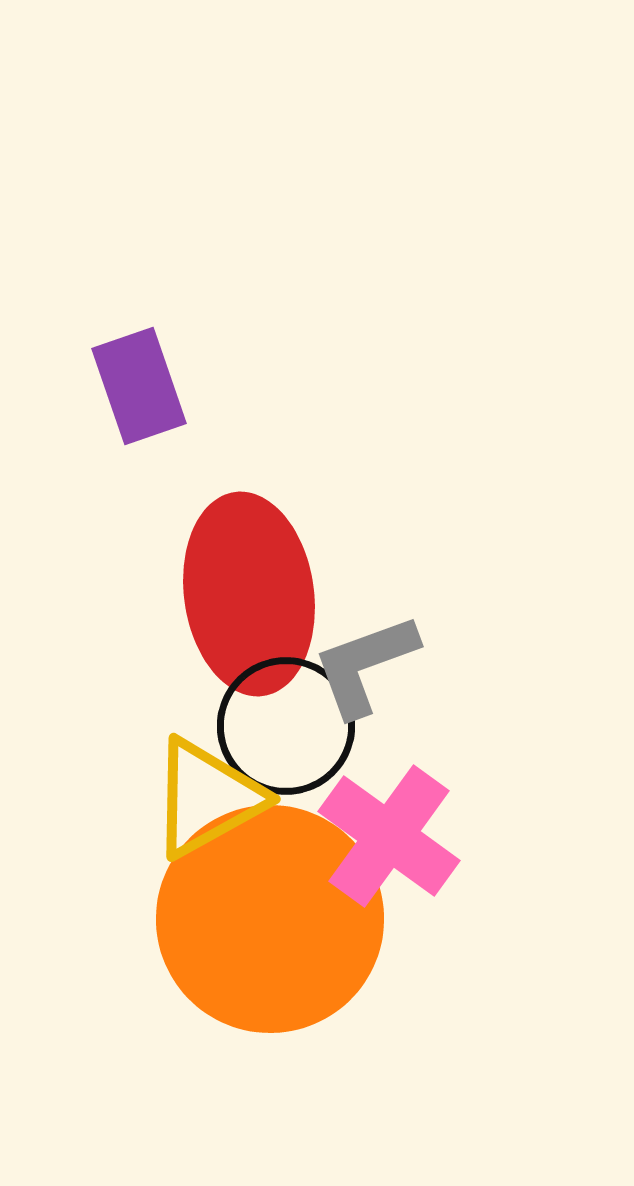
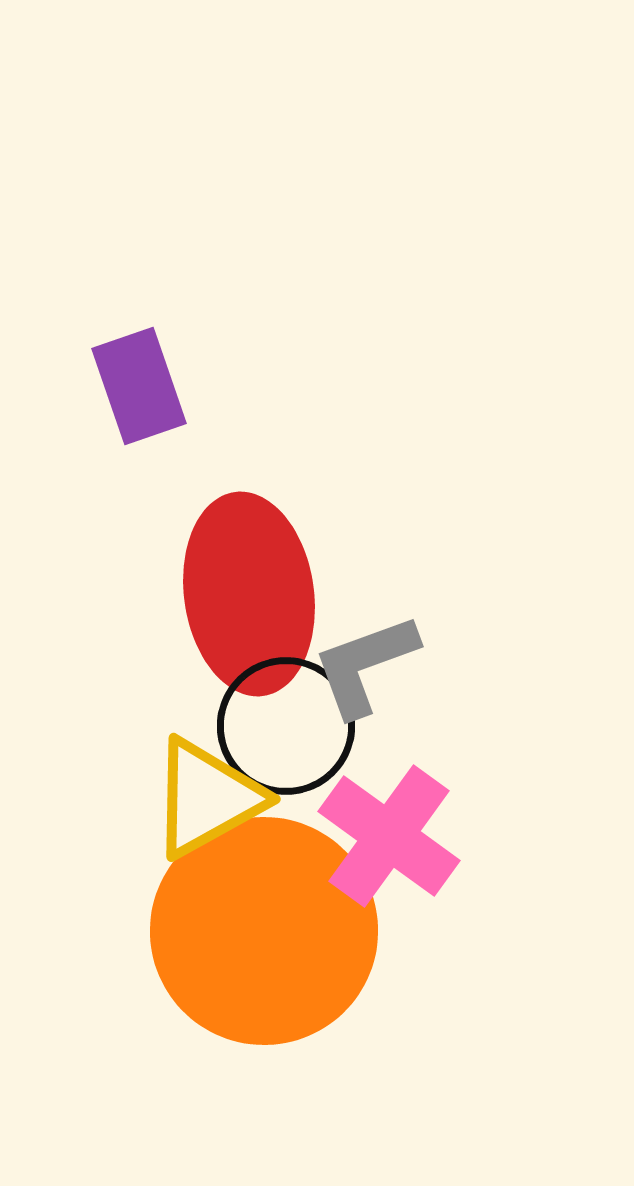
orange circle: moved 6 px left, 12 px down
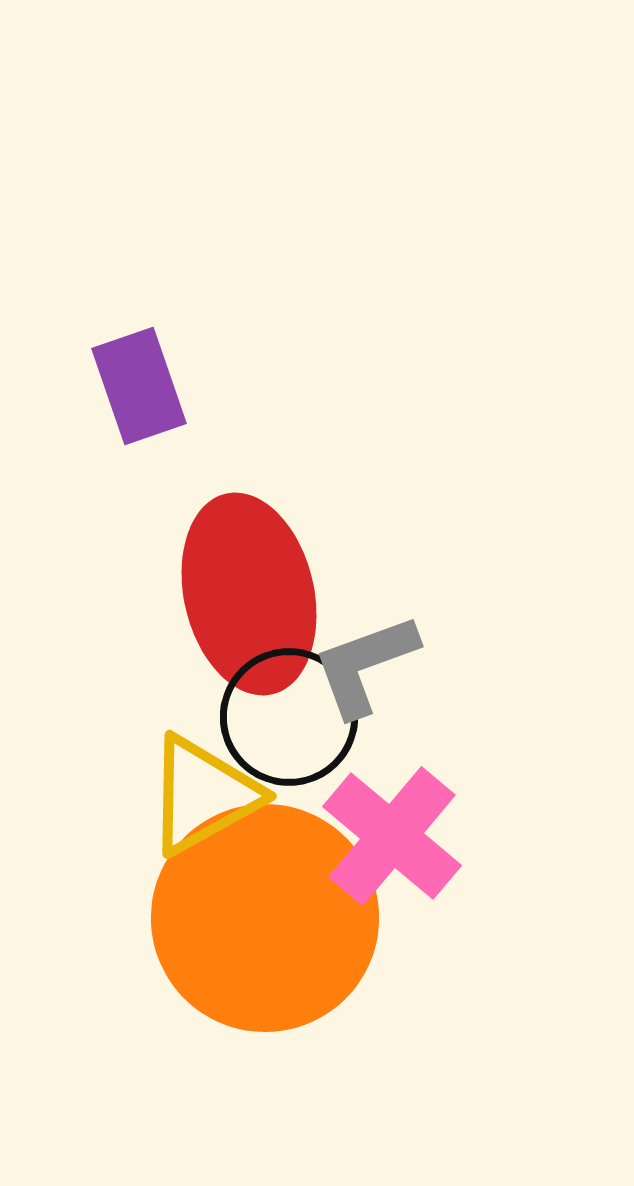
red ellipse: rotated 5 degrees counterclockwise
black circle: moved 3 px right, 9 px up
yellow triangle: moved 4 px left, 3 px up
pink cross: moved 3 px right; rotated 4 degrees clockwise
orange circle: moved 1 px right, 13 px up
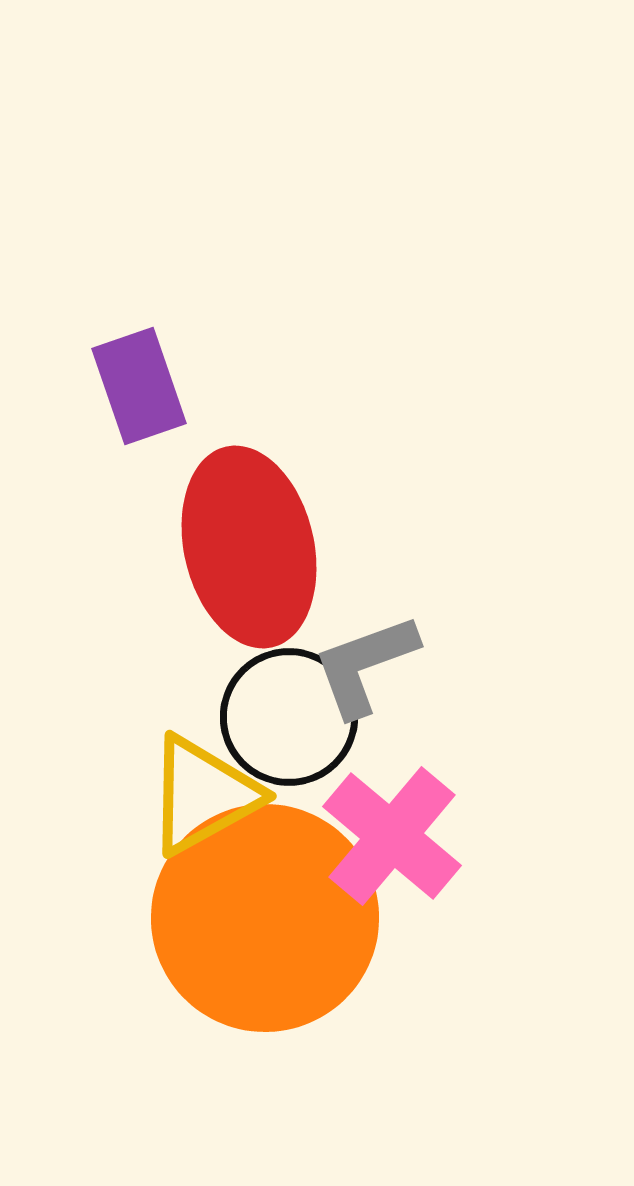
red ellipse: moved 47 px up
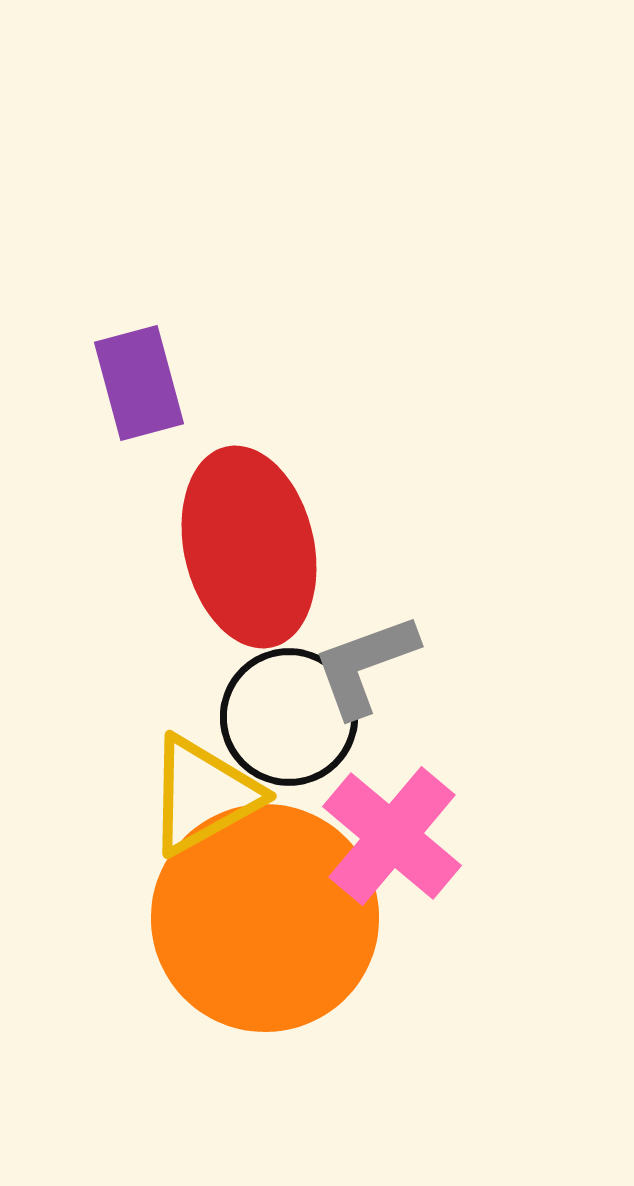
purple rectangle: moved 3 px up; rotated 4 degrees clockwise
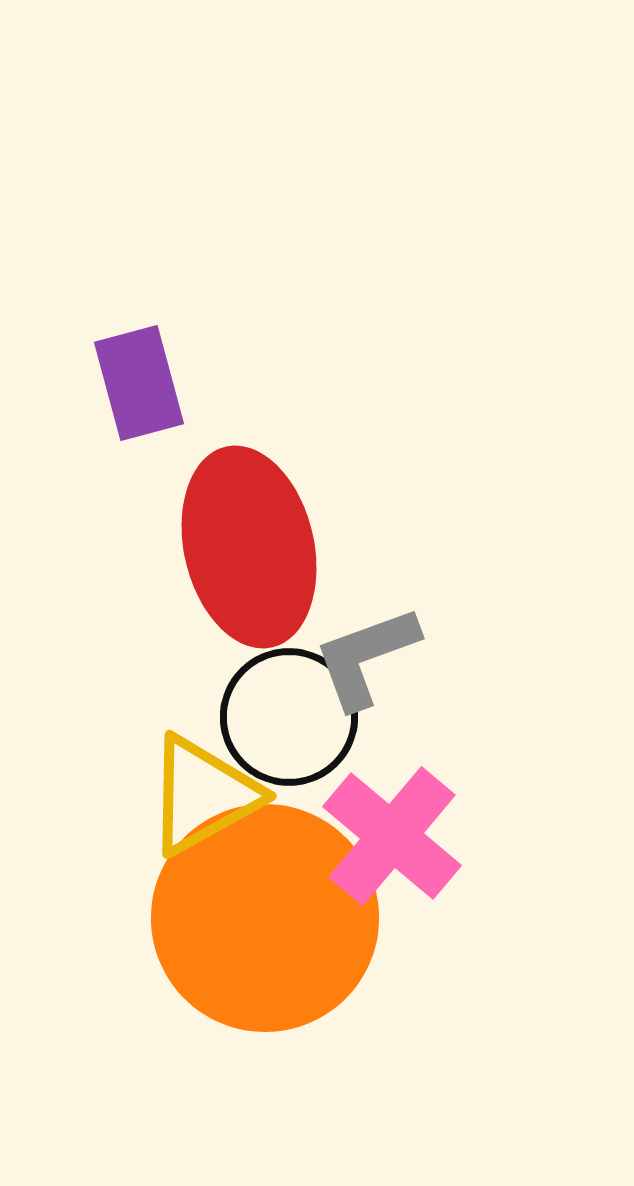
gray L-shape: moved 1 px right, 8 px up
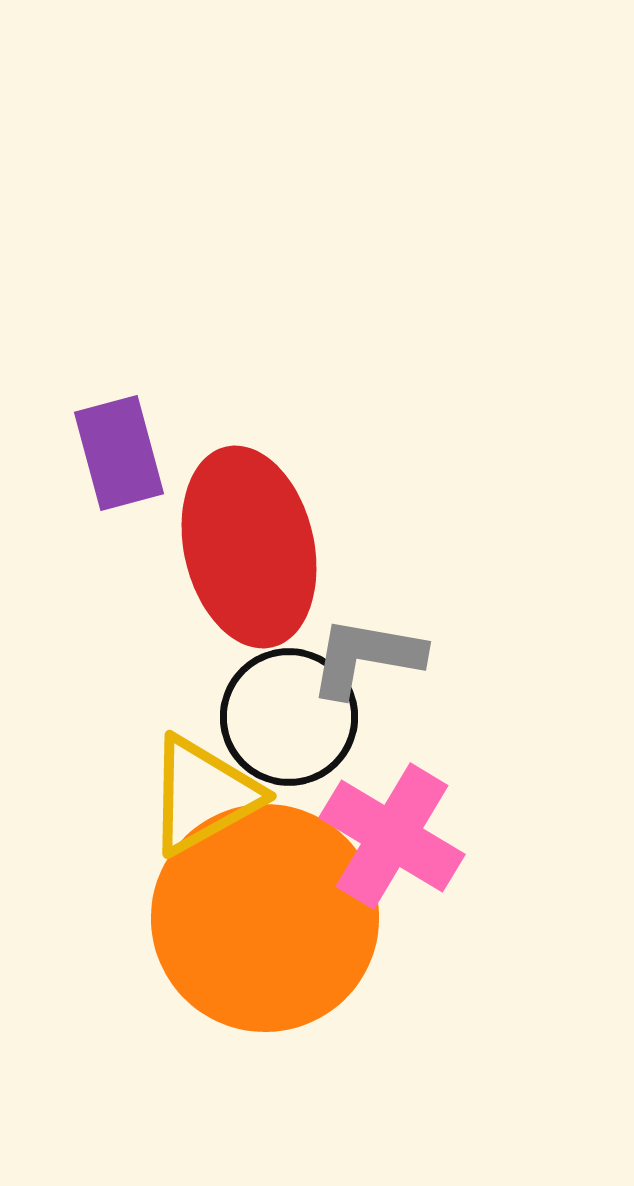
purple rectangle: moved 20 px left, 70 px down
gray L-shape: rotated 30 degrees clockwise
pink cross: rotated 9 degrees counterclockwise
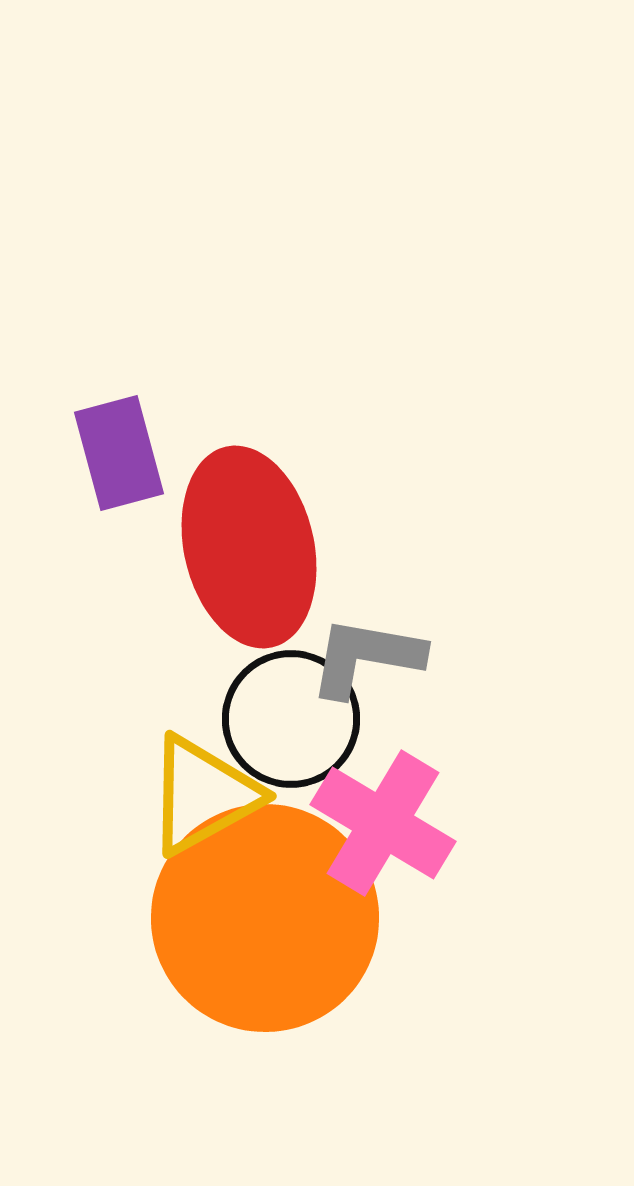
black circle: moved 2 px right, 2 px down
pink cross: moved 9 px left, 13 px up
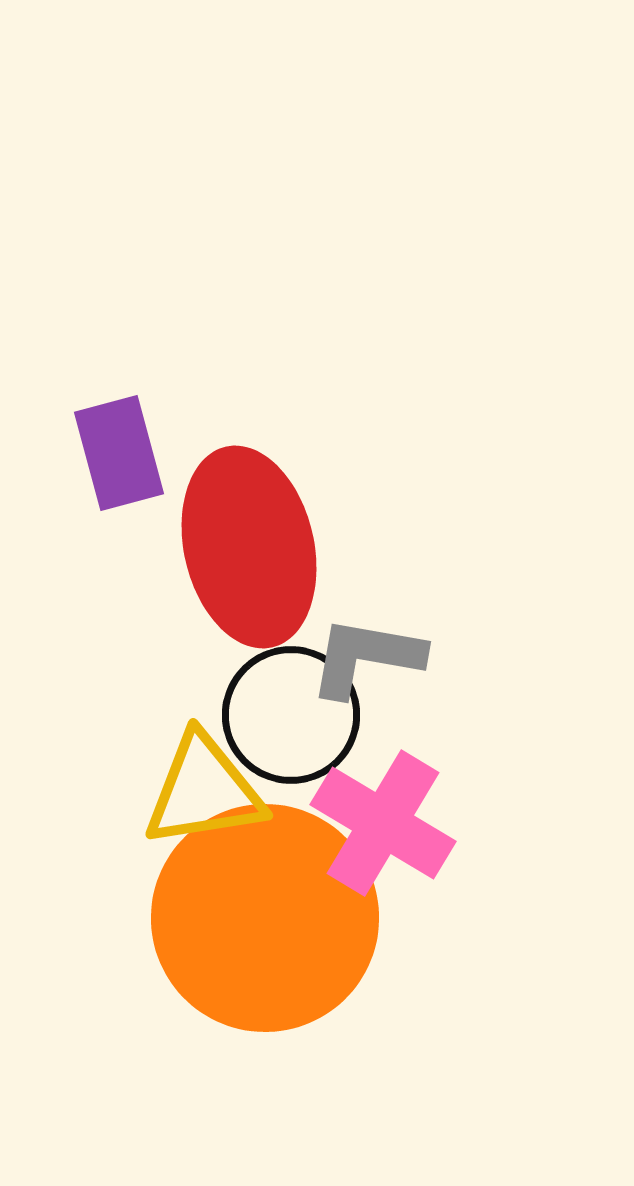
black circle: moved 4 px up
yellow triangle: moved 1 px right, 4 px up; rotated 20 degrees clockwise
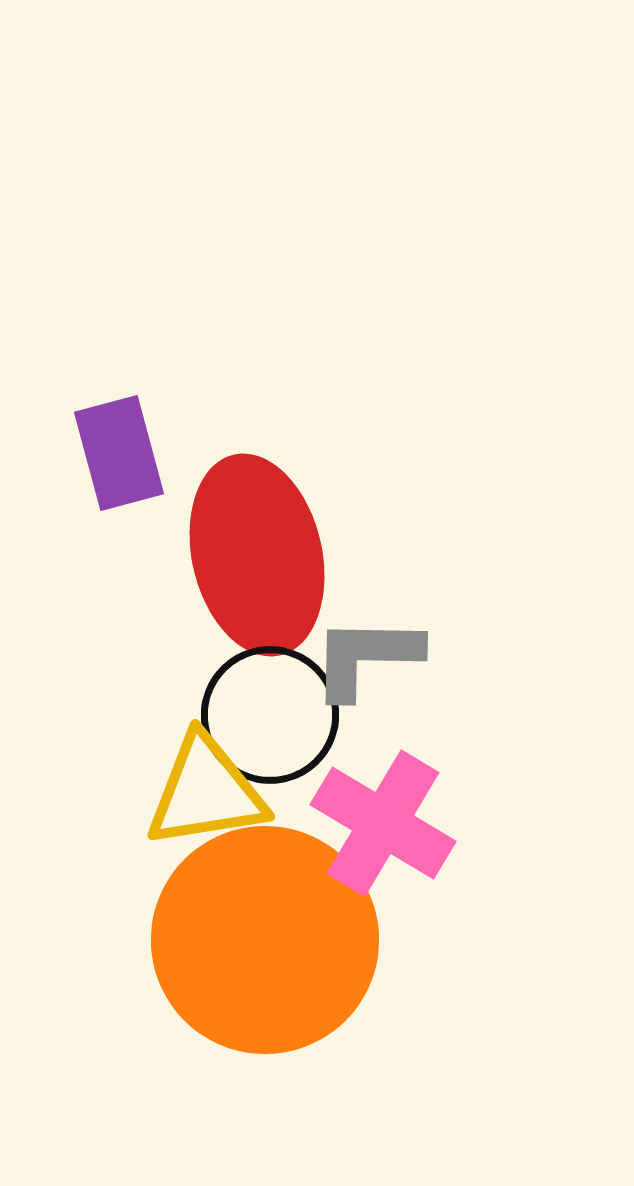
red ellipse: moved 8 px right, 8 px down
gray L-shape: rotated 9 degrees counterclockwise
black circle: moved 21 px left
yellow triangle: moved 2 px right, 1 px down
orange circle: moved 22 px down
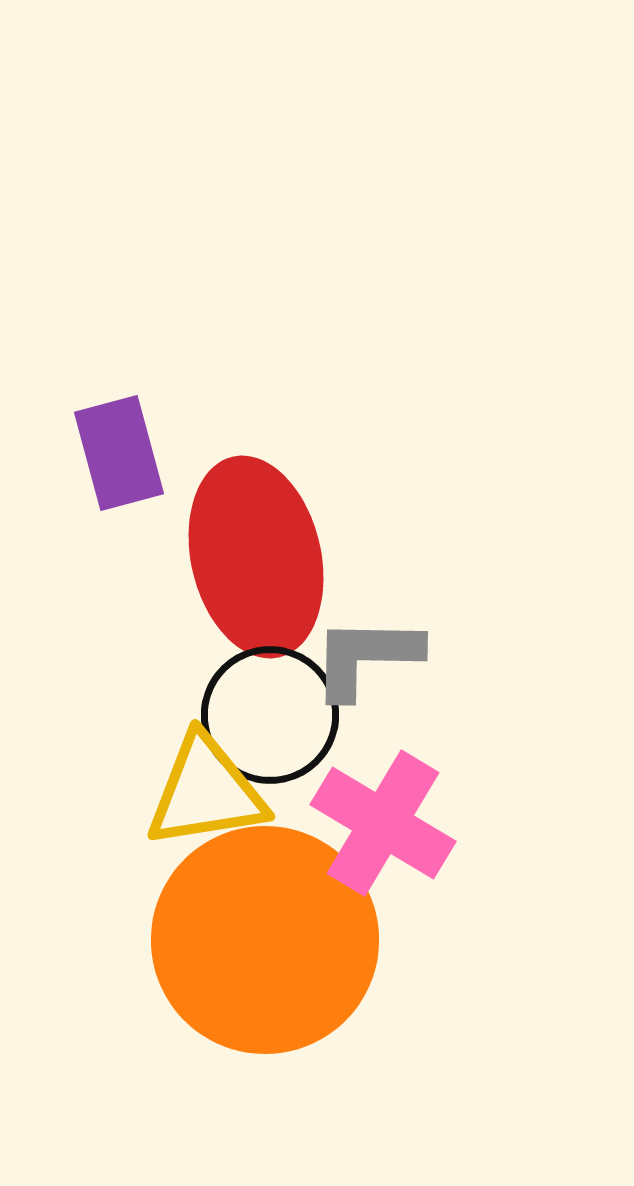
red ellipse: moved 1 px left, 2 px down
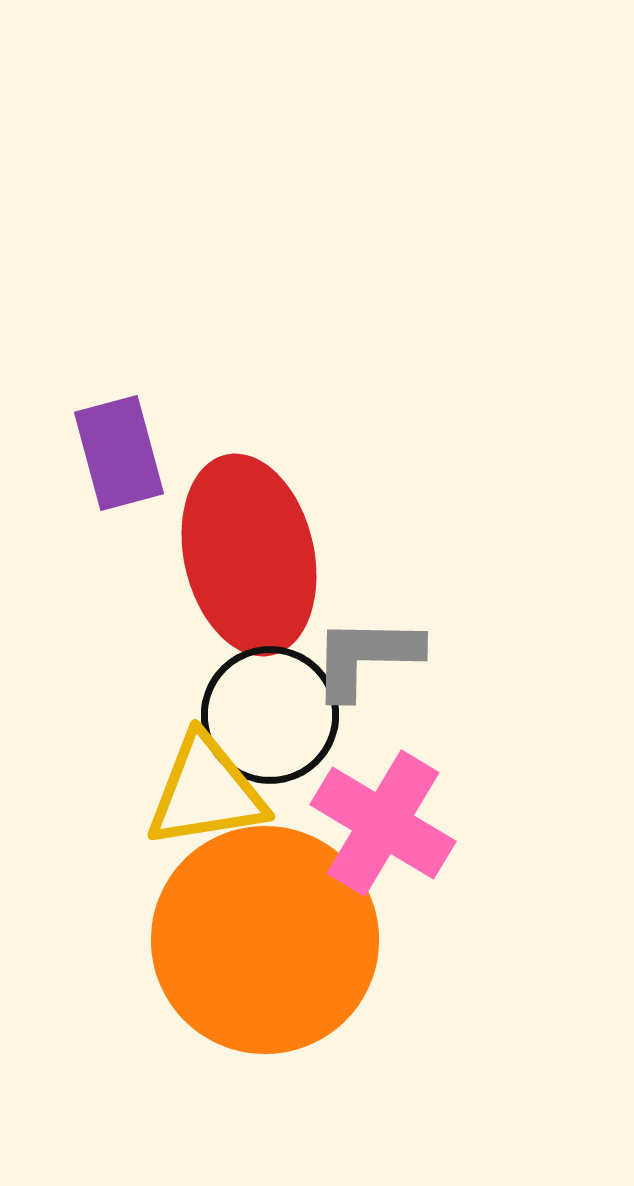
red ellipse: moved 7 px left, 2 px up
